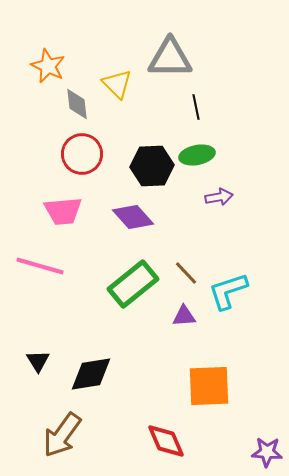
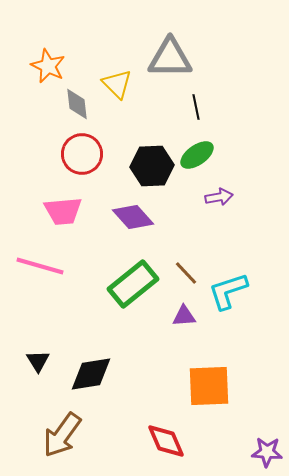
green ellipse: rotated 24 degrees counterclockwise
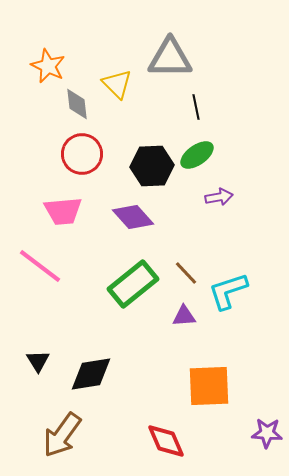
pink line: rotated 21 degrees clockwise
purple star: moved 19 px up
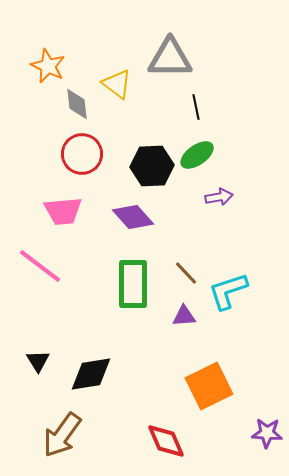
yellow triangle: rotated 8 degrees counterclockwise
green rectangle: rotated 51 degrees counterclockwise
orange square: rotated 24 degrees counterclockwise
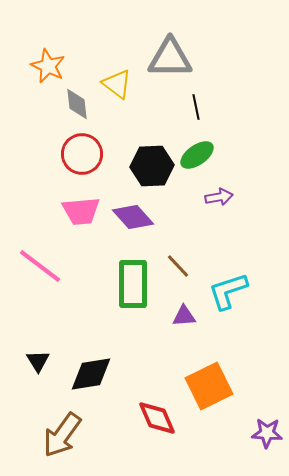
pink trapezoid: moved 18 px right
brown line: moved 8 px left, 7 px up
red diamond: moved 9 px left, 23 px up
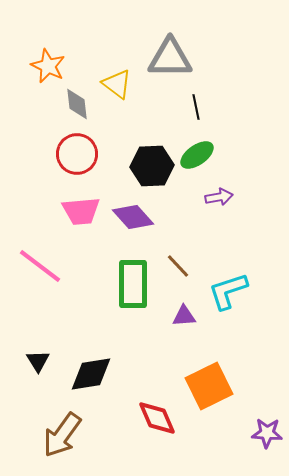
red circle: moved 5 px left
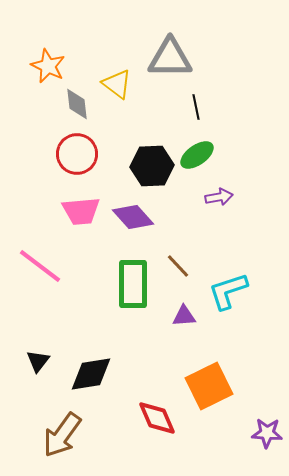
black triangle: rotated 10 degrees clockwise
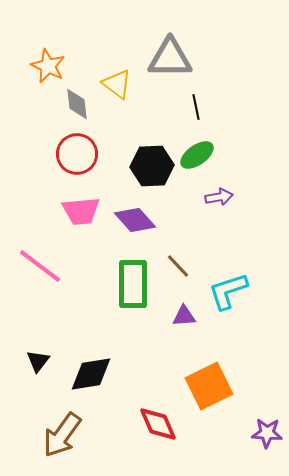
purple diamond: moved 2 px right, 3 px down
red diamond: moved 1 px right, 6 px down
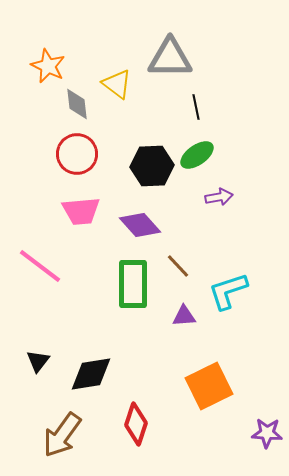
purple diamond: moved 5 px right, 5 px down
red diamond: moved 22 px left; rotated 42 degrees clockwise
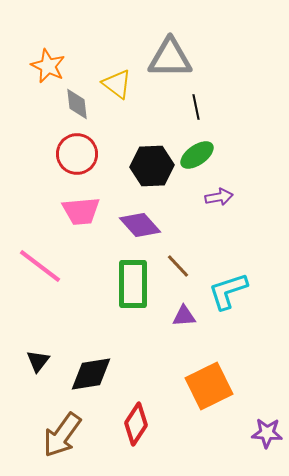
red diamond: rotated 15 degrees clockwise
